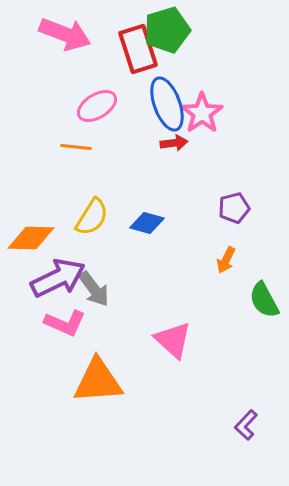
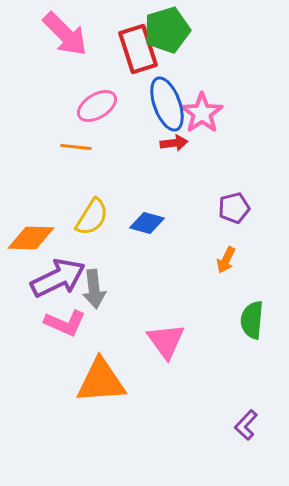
pink arrow: rotated 24 degrees clockwise
gray arrow: rotated 30 degrees clockwise
green semicircle: moved 12 px left, 20 px down; rotated 33 degrees clockwise
pink triangle: moved 7 px left, 1 px down; rotated 12 degrees clockwise
orange triangle: moved 3 px right
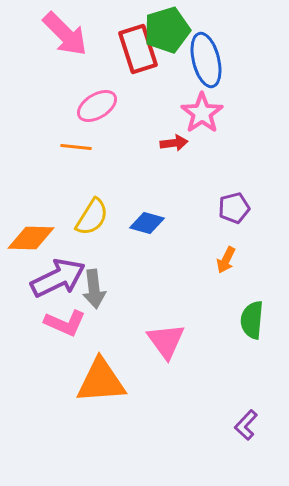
blue ellipse: moved 39 px right, 44 px up; rotated 6 degrees clockwise
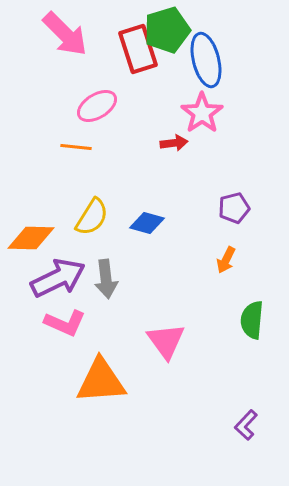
gray arrow: moved 12 px right, 10 px up
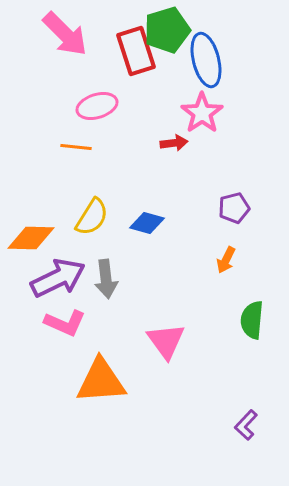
red rectangle: moved 2 px left, 2 px down
pink ellipse: rotated 15 degrees clockwise
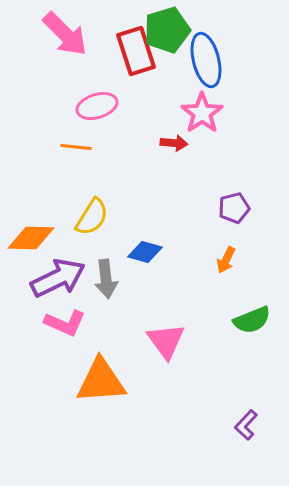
red arrow: rotated 12 degrees clockwise
blue diamond: moved 2 px left, 29 px down
green semicircle: rotated 117 degrees counterclockwise
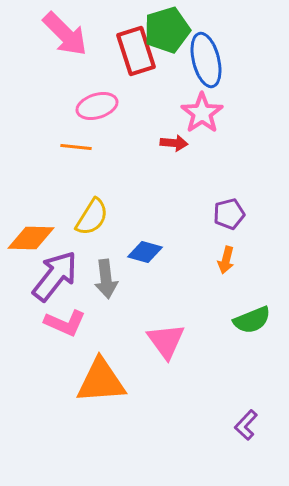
purple pentagon: moved 5 px left, 6 px down
orange arrow: rotated 12 degrees counterclockwise
purple arrow: moved 3 px left, 2 px up; rotated 26 degrees counterclockwise
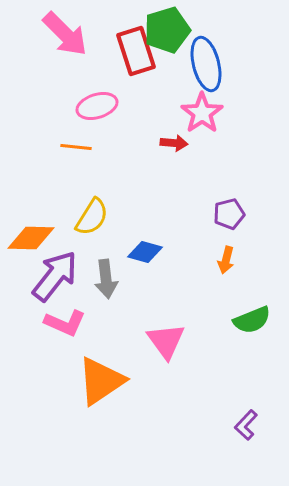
blue ellipse: moved 4 px down
orange triangle: rotated 30 degrees counterclockwise
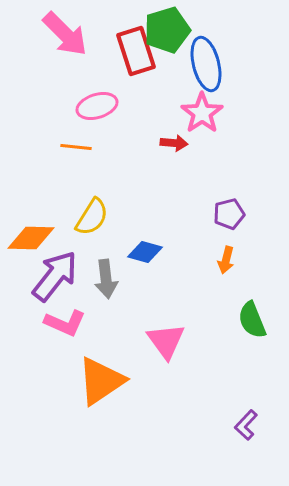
green semicircle: rotated 90 degrees clockwise
